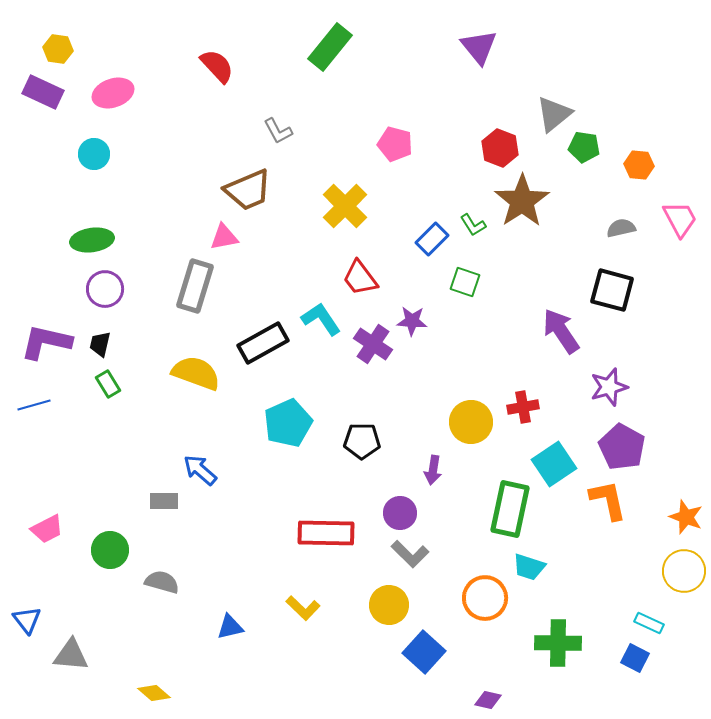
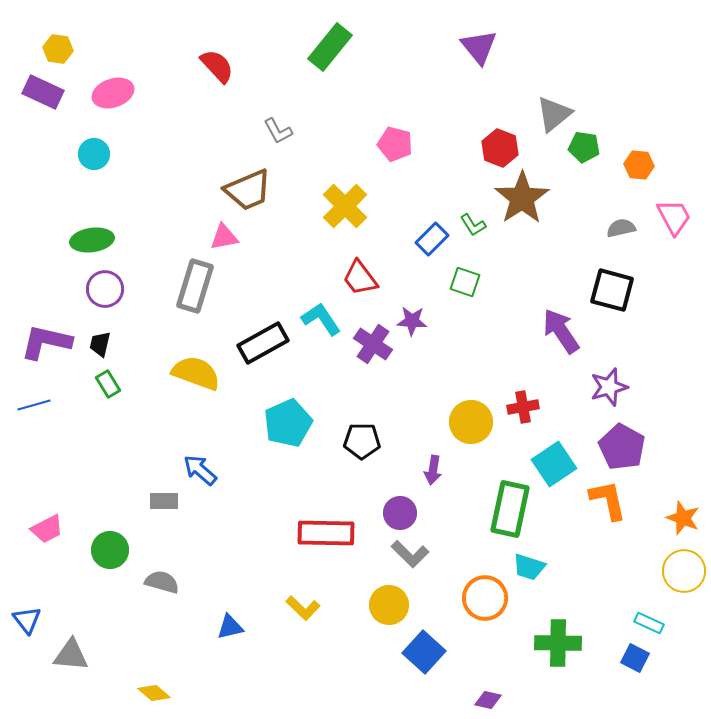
brown star at (522, 201): moved 3 px up
pink trapezoid at (680, 219): moved 6 px left, 2 px up
orange star at (686, 517): moved 3 px left, 1 px down
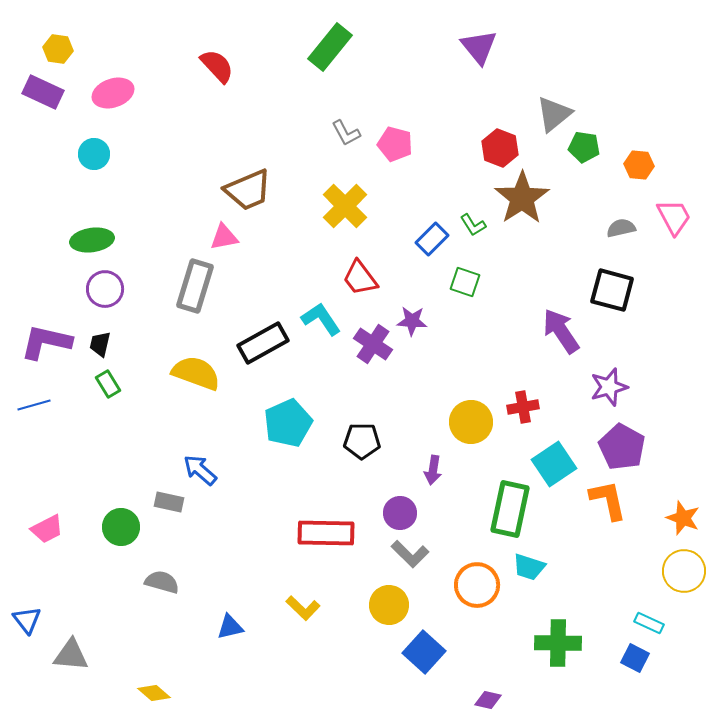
gray L-shape at (278, 131): moved 68 px right, 2 px down
gray rectangle at (164, 501): moved 5 px right, 1 px down; rotated 12 degrees clockwise
green circle at (110, 550): moved 11 px right, 23 px up
orange circle at (485, 598): moved 8 px left, 13 px up
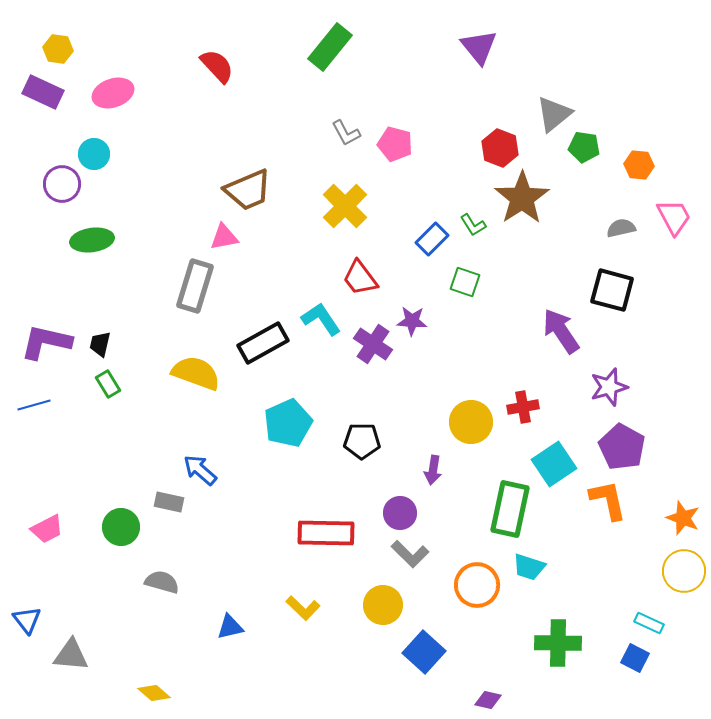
purple circle at (105, 289): moved 43 px left, 105 px up
yellow circle at (389, 605): moved 6 px left
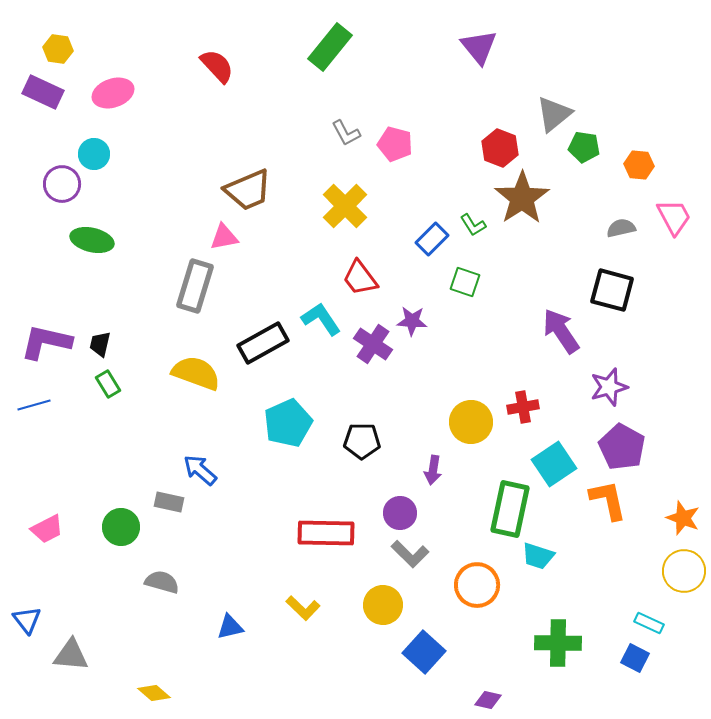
green ellipse at (92, 240): rotated 21 degrees clockwise
cyan trapezoid at (529, 567): moved 9 px right, 11 px up
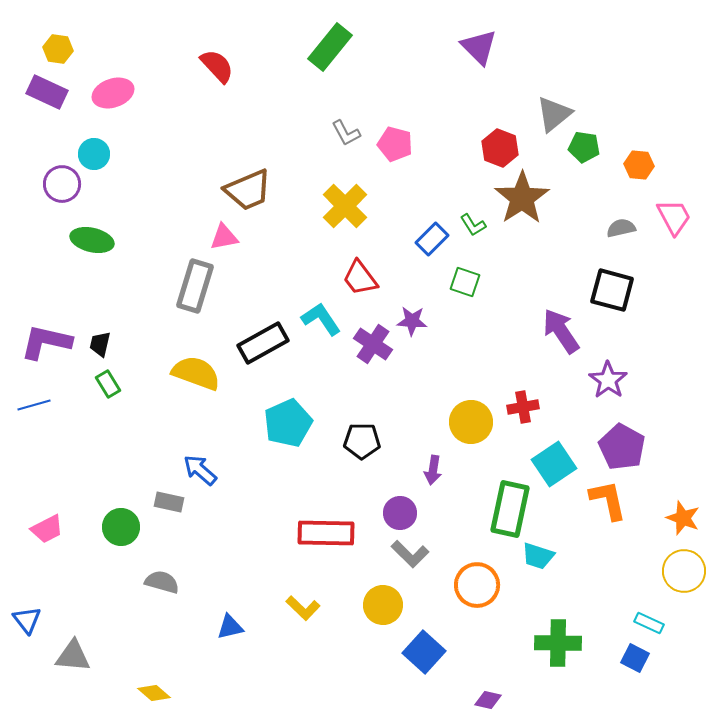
purple triangle at (479, 47): rotated 6 degrees counterclockwise
purple rectangle at (43, 92): moved 4 px right
purple star at (609, 387): moved 1 px left, 7 px up; rotated 21 degrees counterclockwise
gray triangle at (71, 655): moved 2 px right, 1 px down
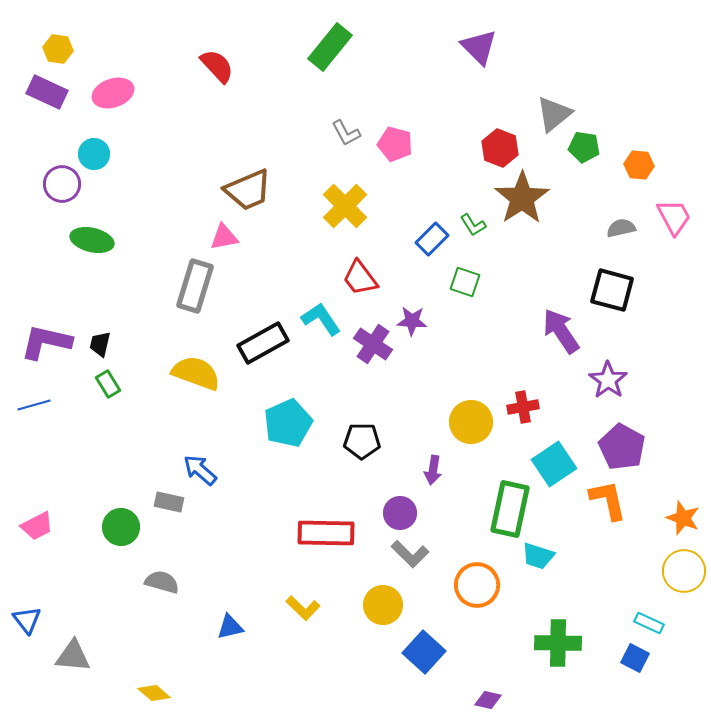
pink trapezoid at (47, 529): moved 10 px left, 3 px up
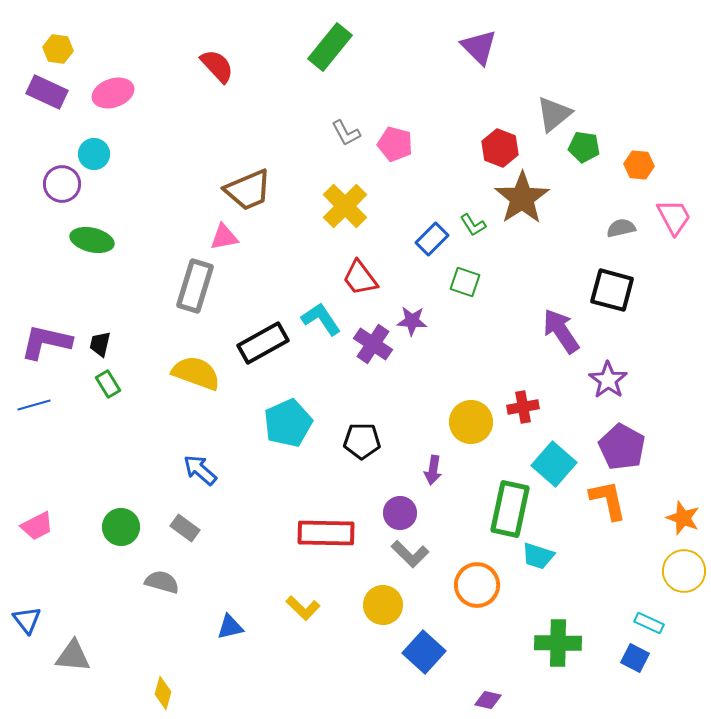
cyan square at (554, 464): rotated 15 degrees counterclockwise
gray rectangle at (169, 502): moved 16 px right, 26 px down; rotated 24 degrees clockwise
yellow diamond at (154, 693): moved 9 px right; rotated 64 degrees clockwise
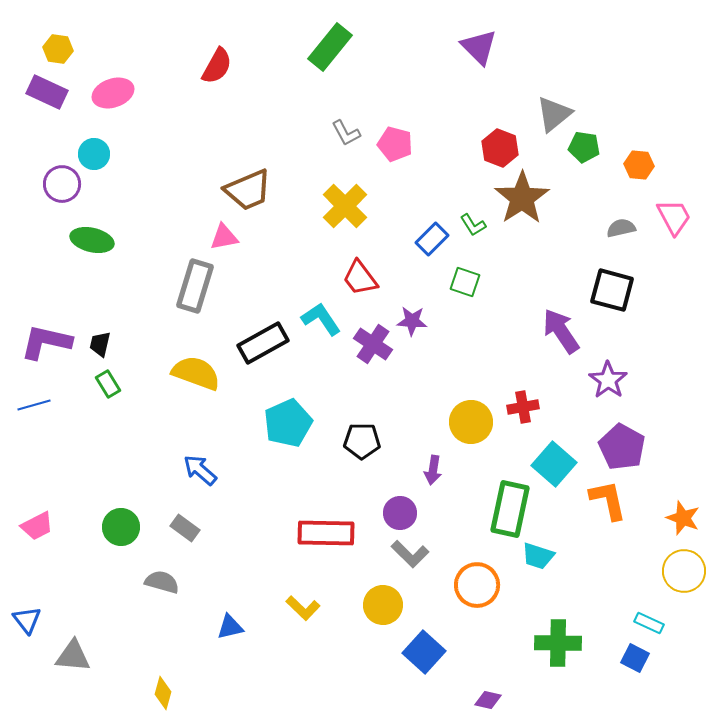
red semicircle at (217, 66): rotated 72 degrees clockwise
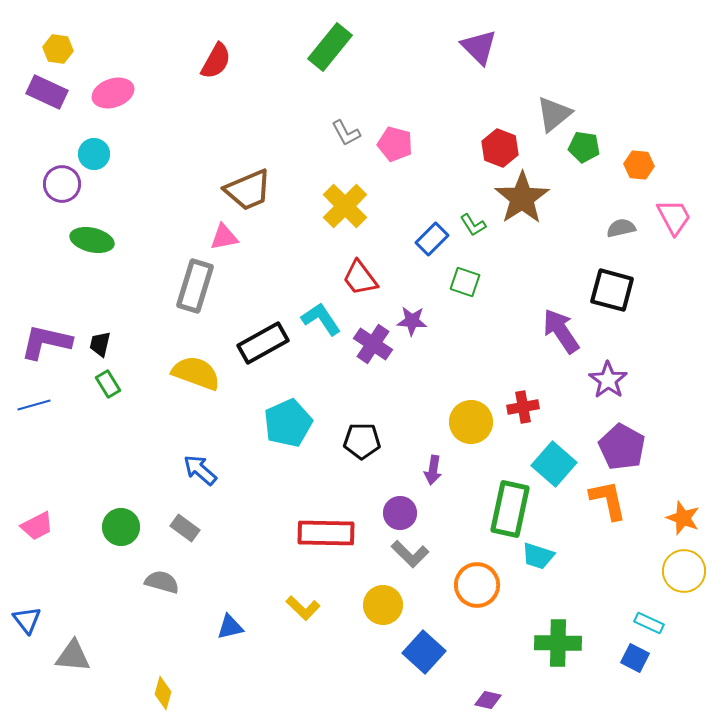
red semicircle at (217, 66): moved 1 px left, 5 px up
